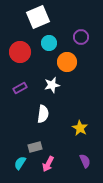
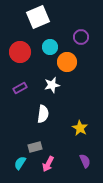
cyan circle: moved 1 px right, 4 px down
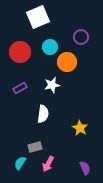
purple semicircle: moved 7 px down
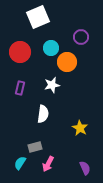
cyan circle: moved 1 px right, 1 px down
purple rectangle: rotated 48 degrees counterclockwise
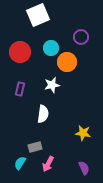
white square: moved 2 px up
purple rectangle: moved 1 px down
yellow star: moved 3 px right, 5 px down; rotated 21 degrees counterclockwise
purple semicircle: moved 1 px left
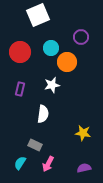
gray rectangle: moved 2 px up; rotated 40 degrees clockwise
purple semicircle: rotated 80 degrees counterclockwise
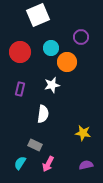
purple semicircle: moved 2 px right, 3 px up
